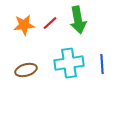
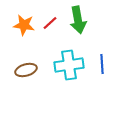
orange star: rotated 15 degrees clockwise
cyan cross: moved 2 px down
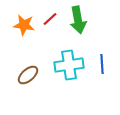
red line: moved 4 px up
brown ellipse: moved 2 px right, 5 px down; rotated 25 degrees counterclockwise
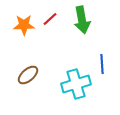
green arrow: moved 4 px right
orange star: rotated 10 degrees counterclockwise
cyan cross: moved 7 px right, 19 px down; rotated 8 degrees counterclockwise
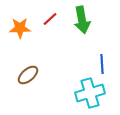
orange star: moved 4 px left, 3 px down
cyan cross: moved 14 px right, 9 px down
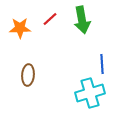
brown ellipse: rotated 45 degrees counterclockwise
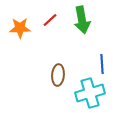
red line: moved 1 px down
brown ellipse: moved 30 px right
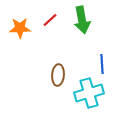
cyan cross: moved 1 px left
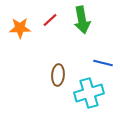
blue line: moved 1 px right, 1 px up; rotated 72 degrees counterclockwise
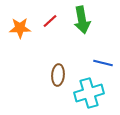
red line: moved 1 px down
